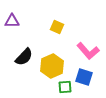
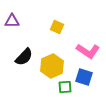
pink L-shape: rotated 15 degrees counterclockwise
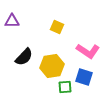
yellow hexagon: rotated 15 degrees clockwise
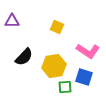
yellow hexagon: moved 2 px right
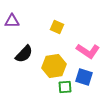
black semicircle: moved 3 px up
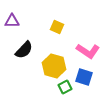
black semicircle: moved 4 px up
yellow hexagon: rotated 25 degrees clockwise
green square: rotated 24 degrees counterclockwise
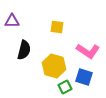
yellow square: rotated 16 degrees counterclockwise
black semicircle: rotated 30 degrees counterclockwise
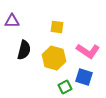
yellow hexagon: moved 8 px up
